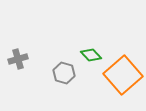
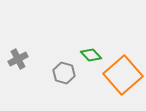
gray cross: rotated 12 degrees counterclockwise
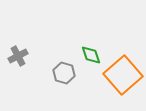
green diamond: rotated 25 degrees clockwise
gray cross: moved 3 px up
